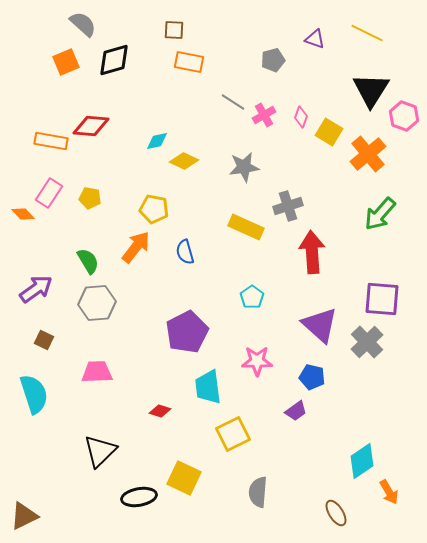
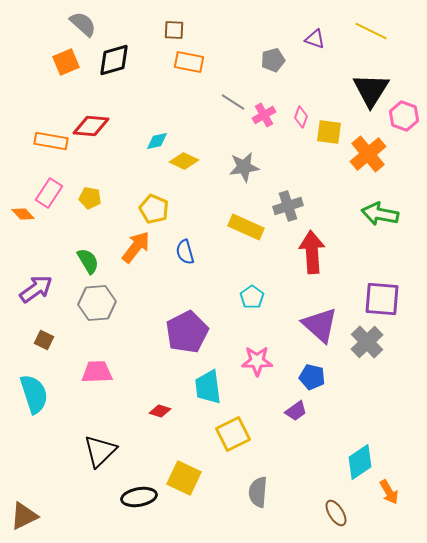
yellow line at (367, 33): moved 4 px right, 2 px up
yellow square at (329, 132): rotated 24 degrees counterclockwise
yellow pentagon at (154, 209): rotated 12 degrees clockwise
green arrow at (380, 214): rotated 60 degrees clockwise
cyan diamond at (362, 461): moved 2 px left, 1 px down
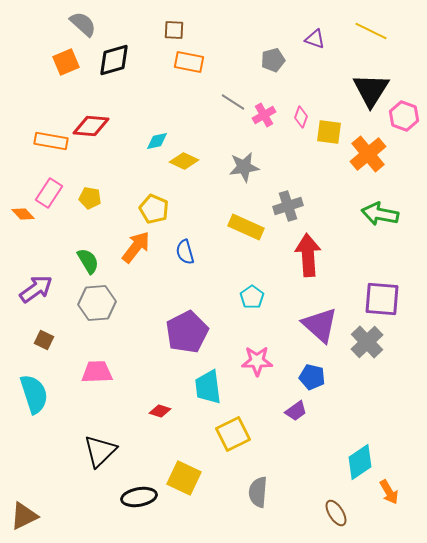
red arrow at (312, 252): moved 4 px left, 3 px down
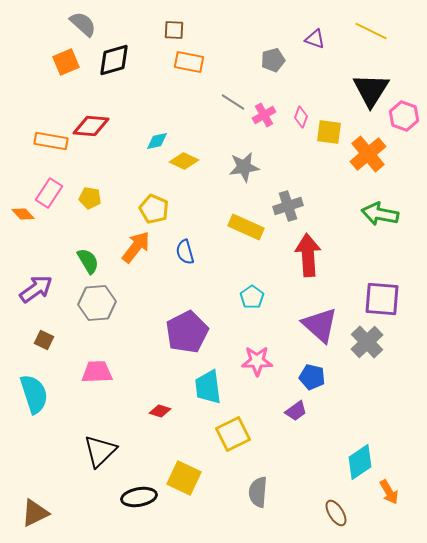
brown triangle at (24, 516): moved 11 px right, 3 px up
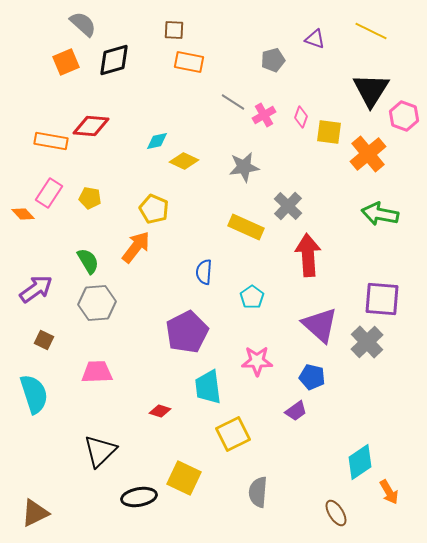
gray cross at (288, 206): rotated 28 degrees counterclockwise
blue semicircle at (185, 252): moved 19 px right, 20 px down; rotated 20 degrees clockwise
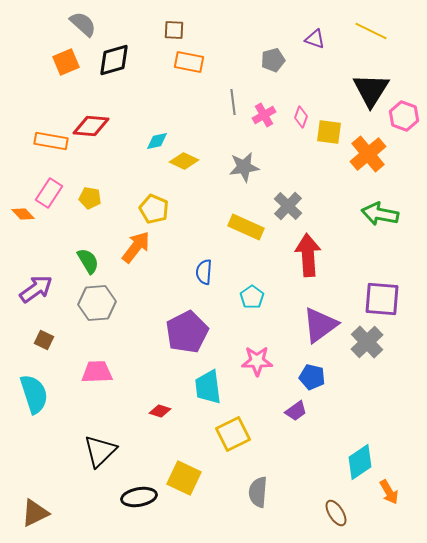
gray line at (233, 102): rotated 50 degrees clockwise
purple triangle at (320, 325): rotated 42 degrees clockwise
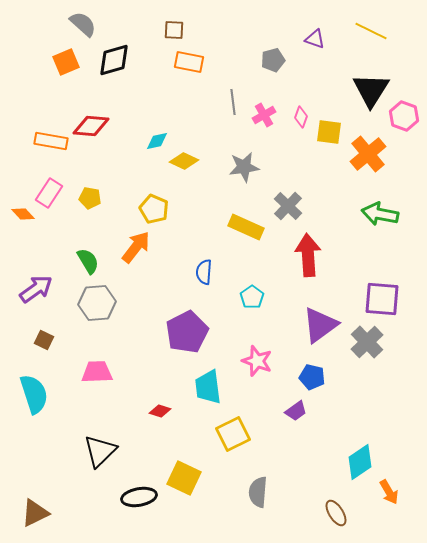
pink star at (257, 361): rotated 20 degrees clockwise
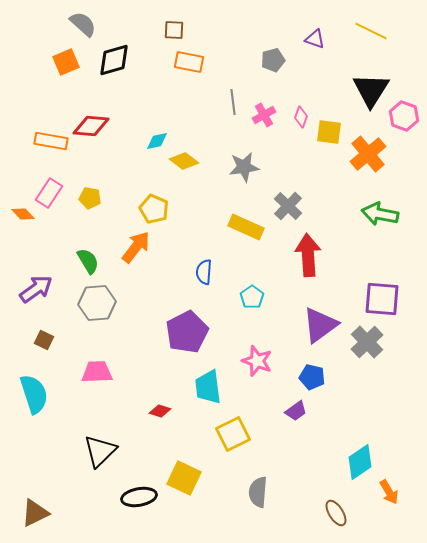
yellow diamond at (184, 161): rotated 12 degrees clockwise
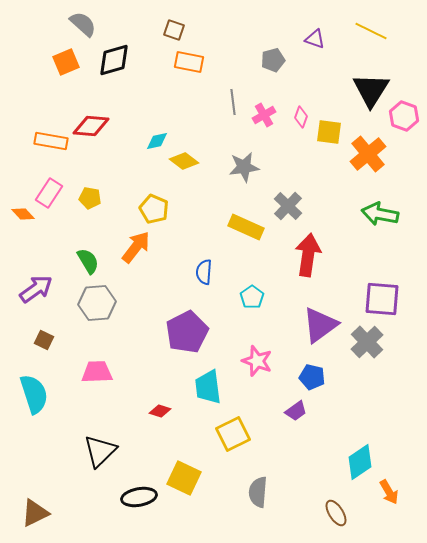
brown square at (174, 30): rotated 15 degrees clockwise
red arrow at (308, 255): rotated 12 degrees clockwise
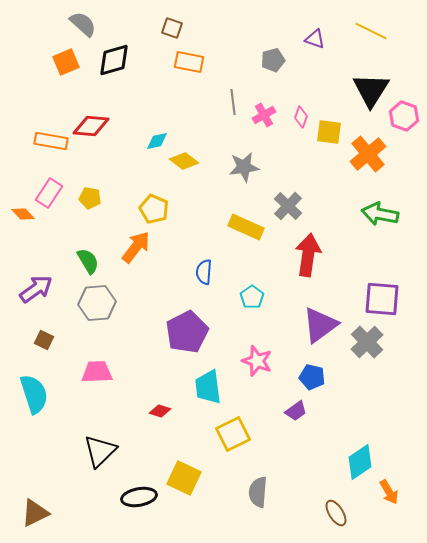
brown square at (174, 30): moved 2 px left, 2 px up
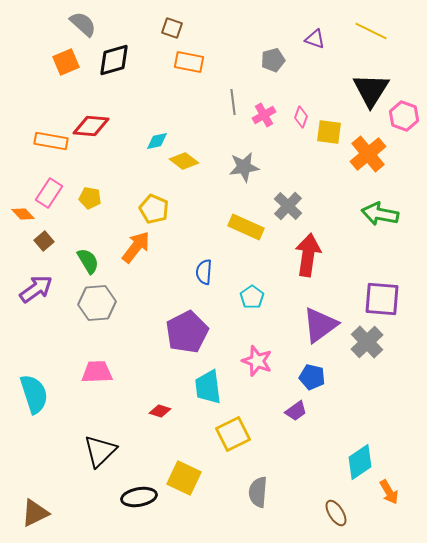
brown square at (44, 340): moved 99 px up; rotated 24 degrees clockwise
